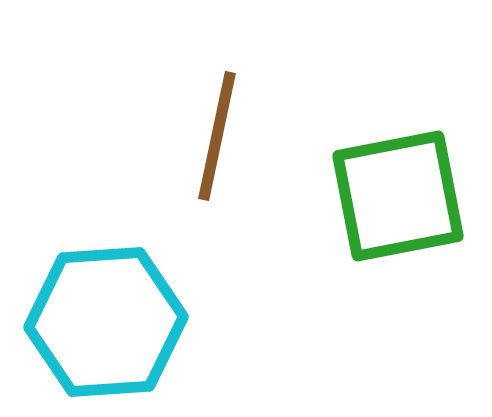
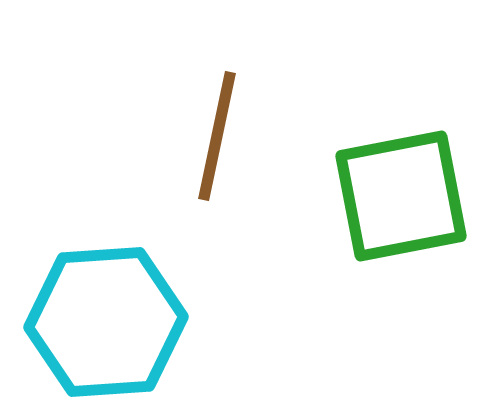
green square: moved 3 px right
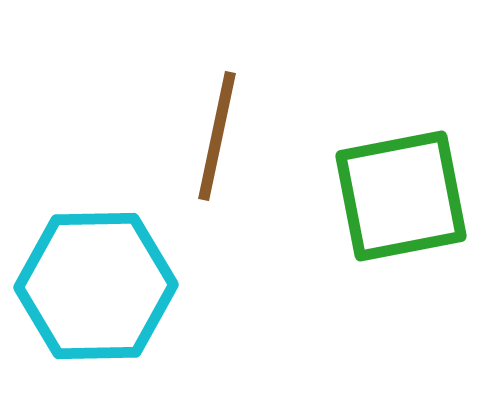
cyan hexagon: moved 10 px left, 36 px up; rotated 3 degrees clockwise
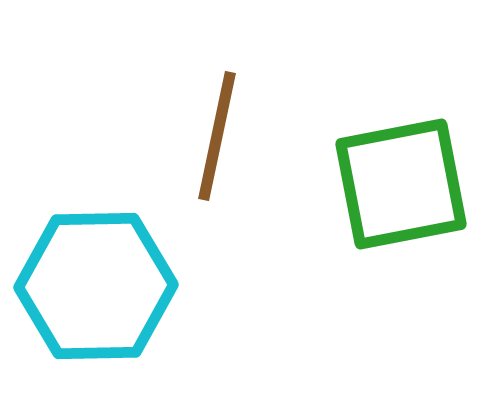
green square: moved 12 px up
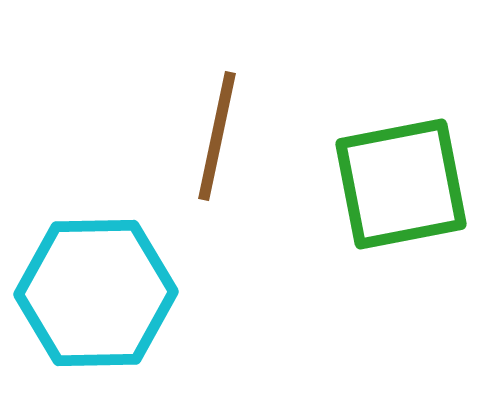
cyan hexagon: moved 7 px down
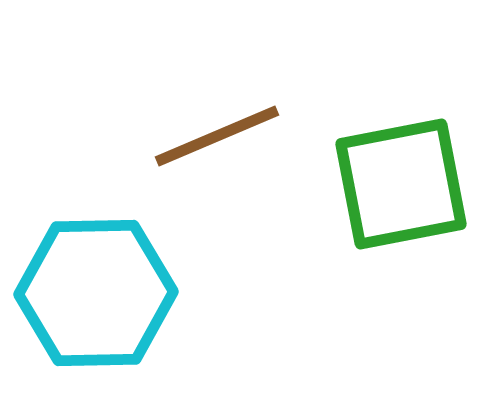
brown line: rotated 55 degrees clockwise
